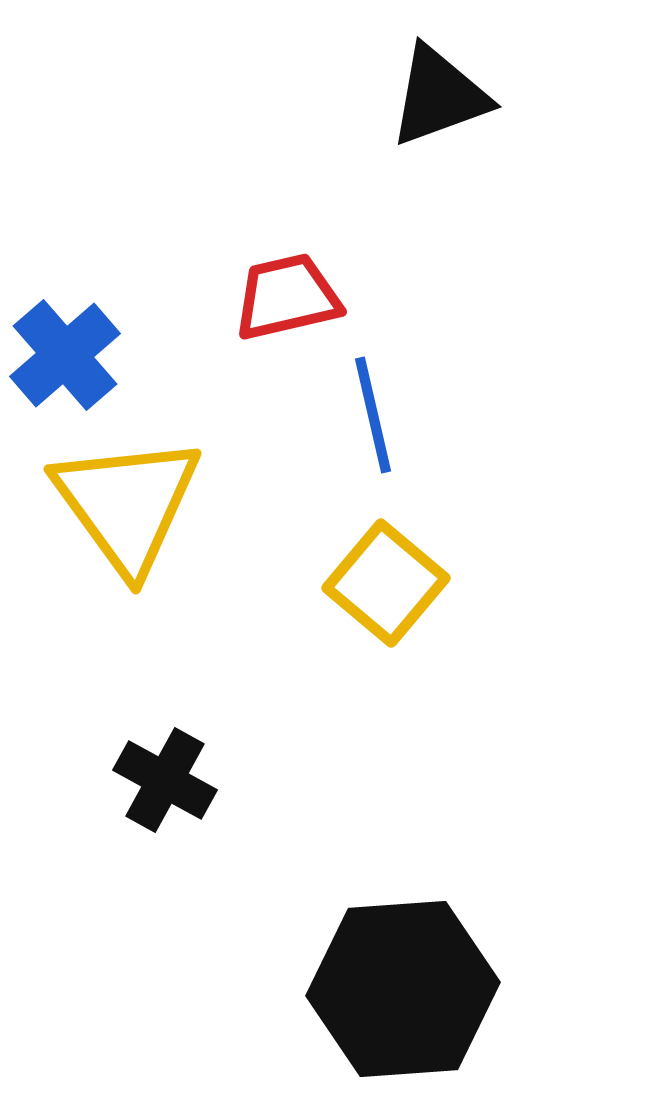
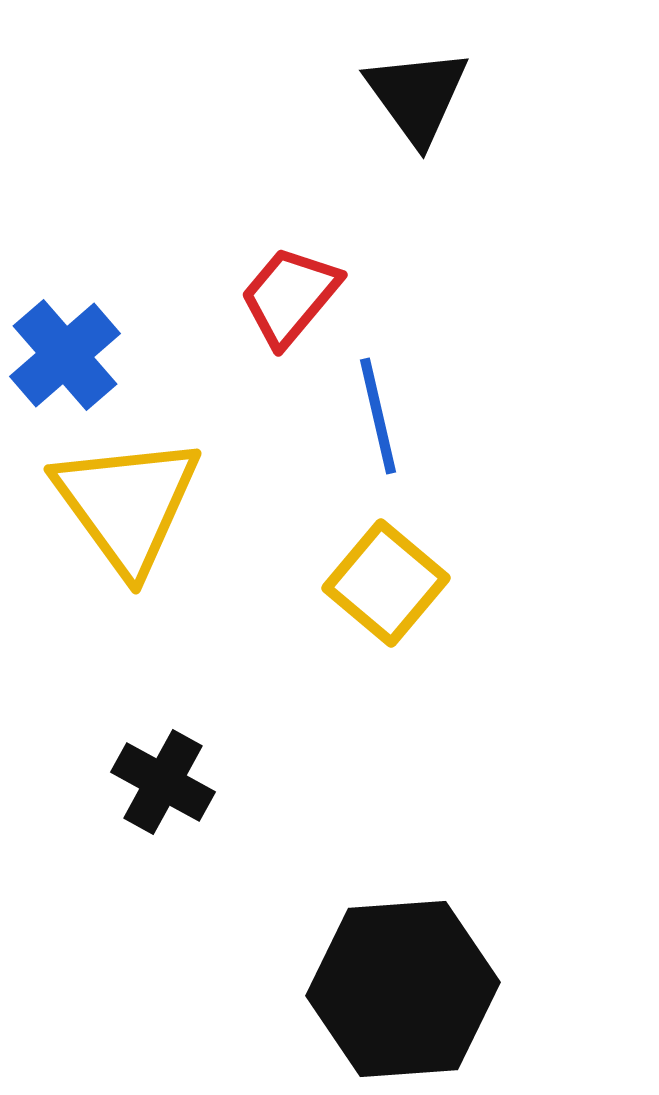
black triangle: moved 22 px left; rotated 46 degrees counterclockwise
red trapezoid: moved 3 px right, 1 px up; rotated 37 degrees counterclockwise
blue line: moved 5 px right, 1 px down
black cross: moved 2 px left, 2 px down
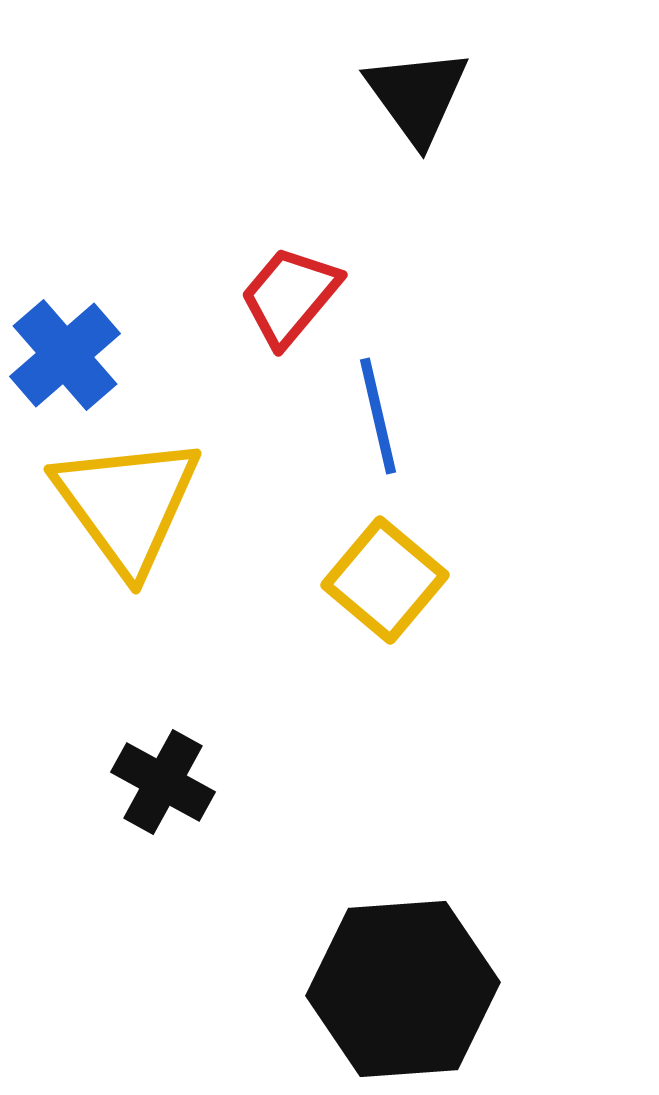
yellow square: moved 1 px left, 3 px up
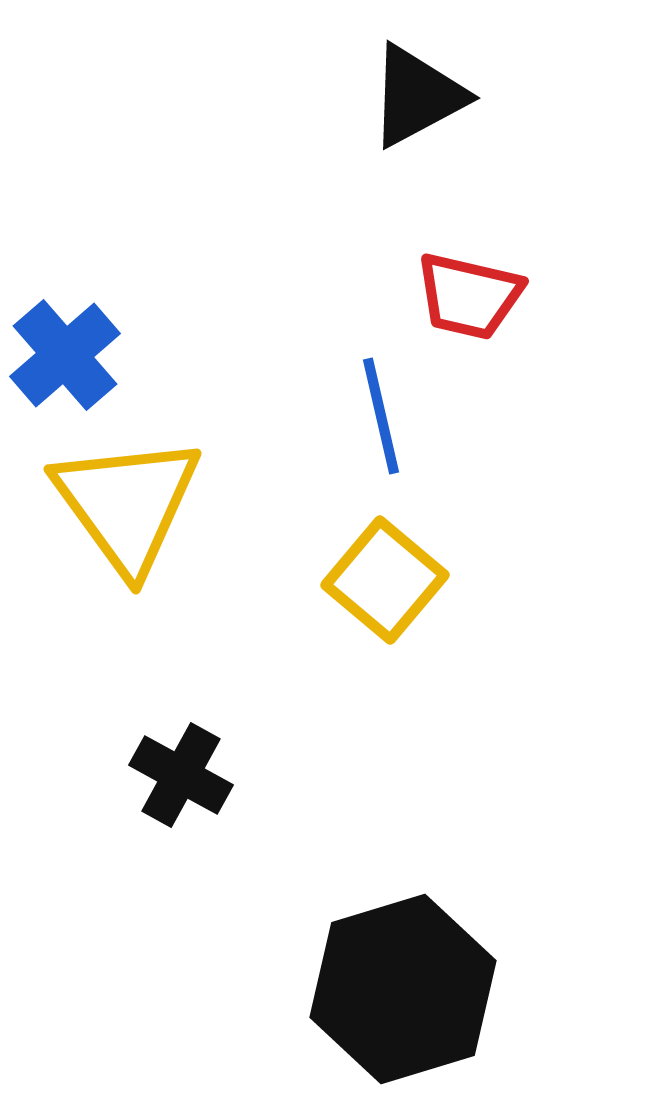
black triangle: rotated 38 degrees clockwise
red trapezoid: moved 179 px right; rotated 117 degrees counterclockwise
blue line: moved 3 px right
black cross: moved 18 px right, 7 px up
black hexagon: rotated 13 degrees counterclockwise
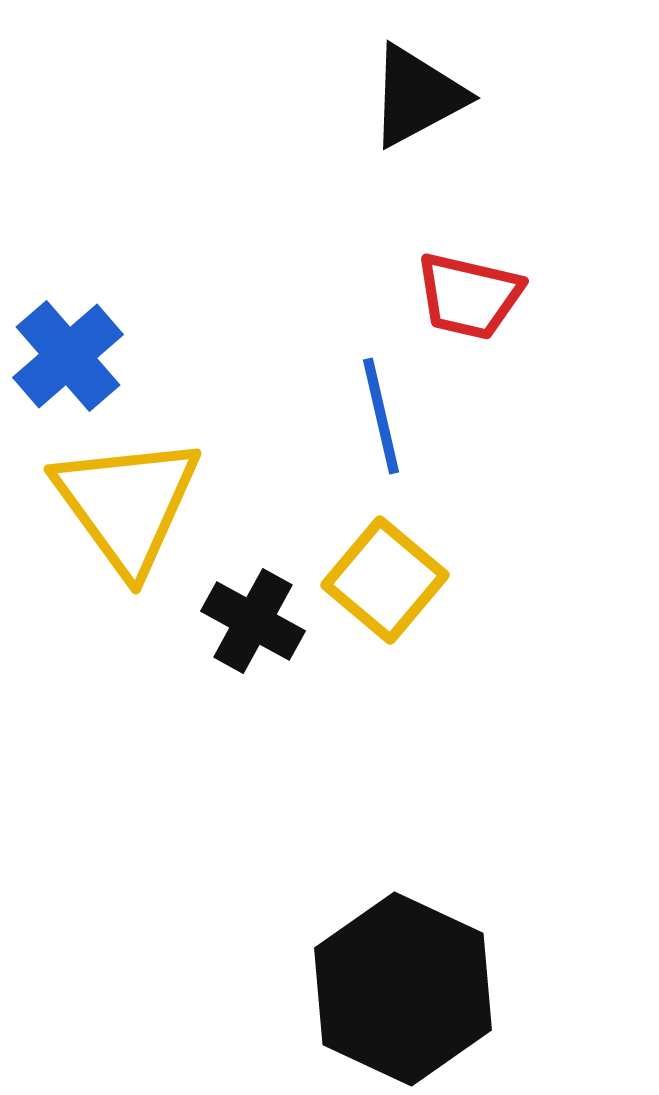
blue cross: moved 3 px right, 1 px down
black cross: moved 72 px right, 154 px up
black hexagon: rotated 18 degrees counterclockwise
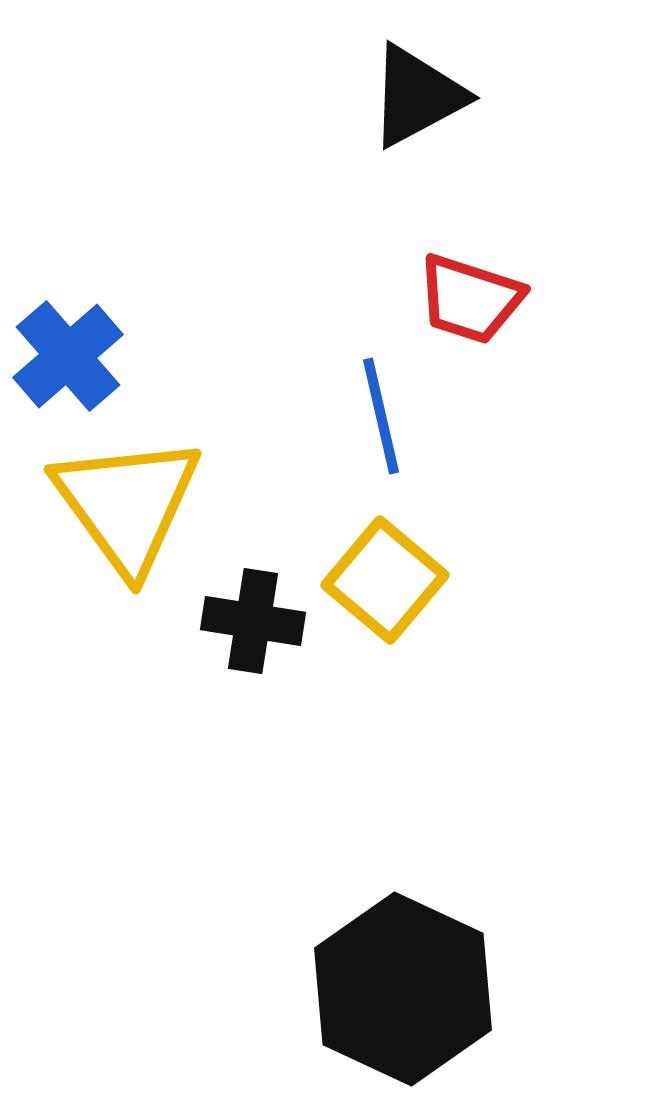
red trapezoid: moved 1 px right, 3 px down; rotated 5 degrees clockwise
black cross: rotated 20 degrees counterclockwise
